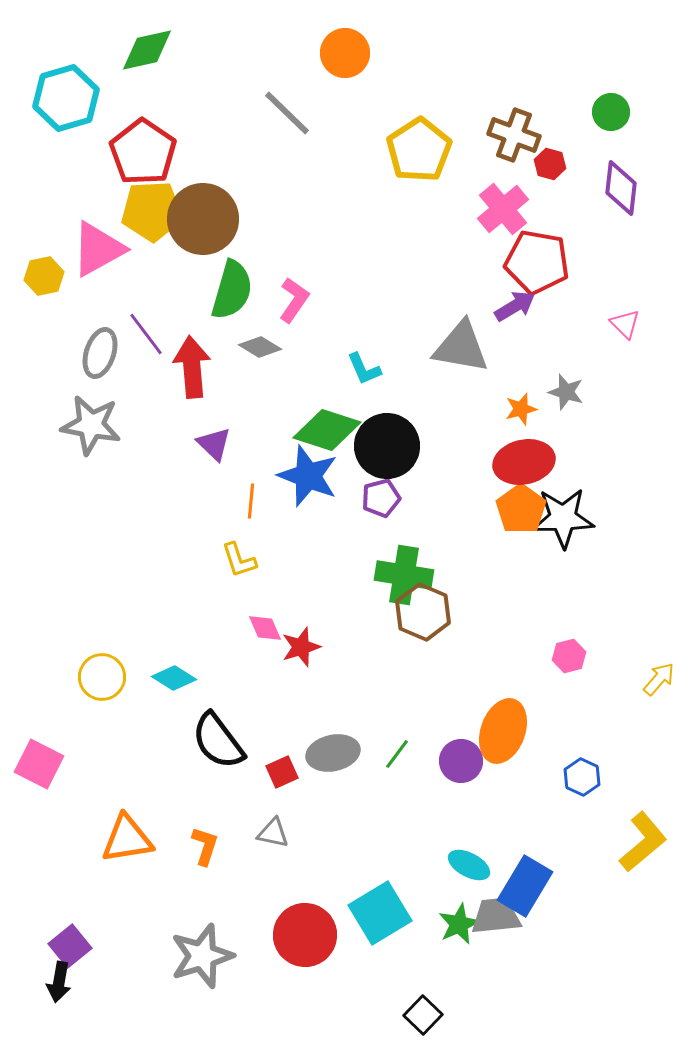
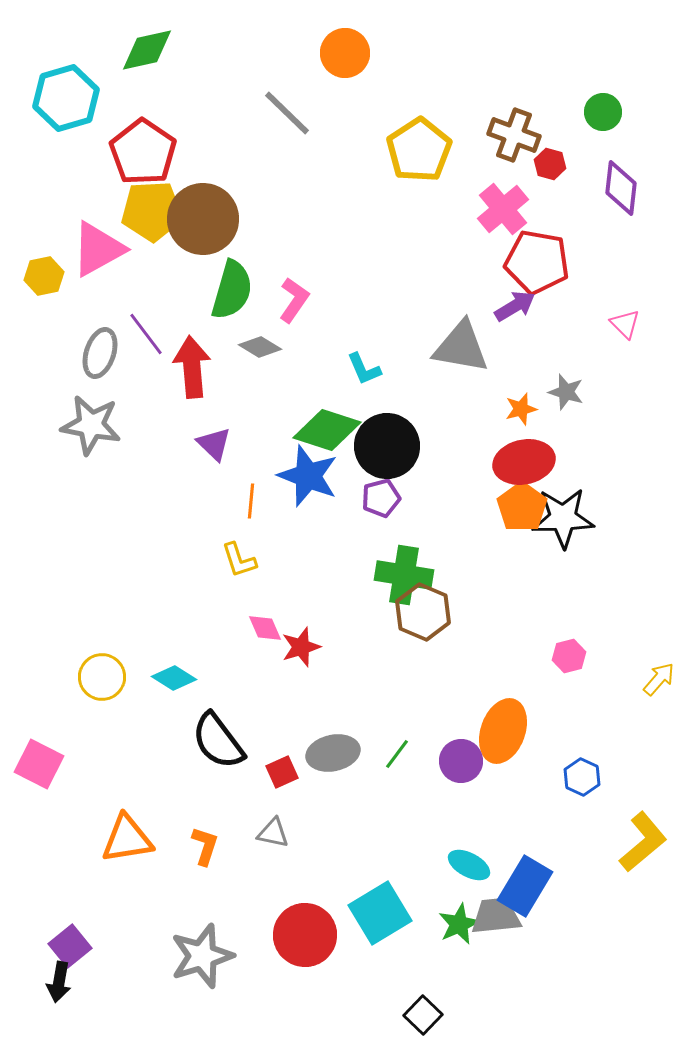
green circle at (611, 112): moved 8 px left
orange pentagon at (521, 509): moved 1 px right, 2 px up
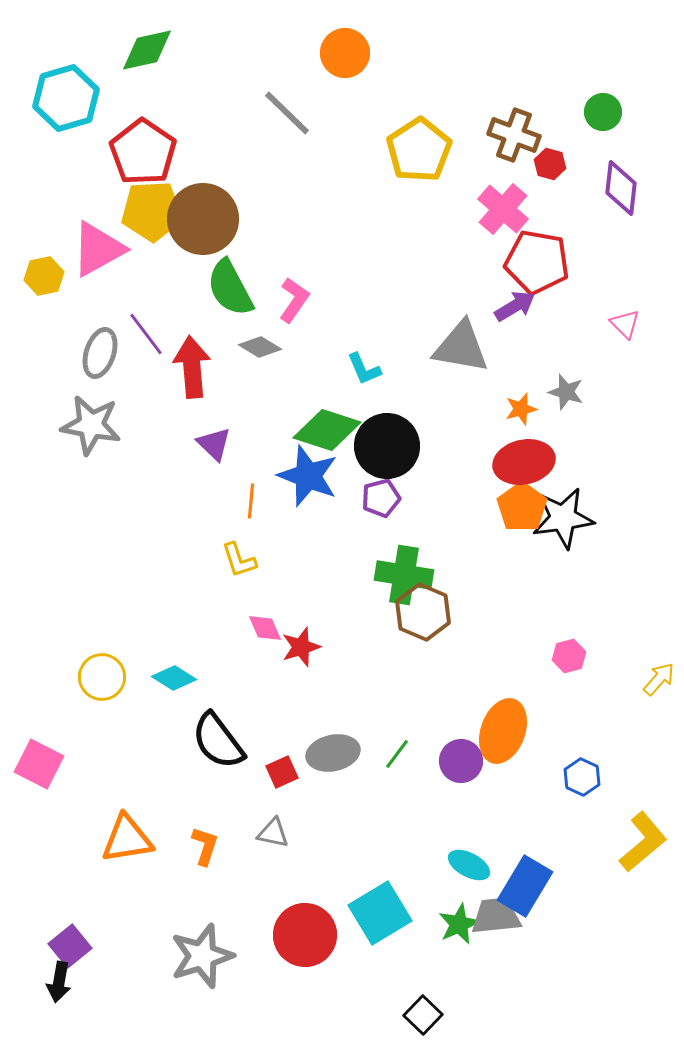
pink cross at (503, 209): rotated 9 degrees counterclockwise
green semicircle at (232, 290): moved 2 px left, 2 px up; rotated 136 degrees clockwise
black star at (563, 518): rotated 6 degrees counterclockwise
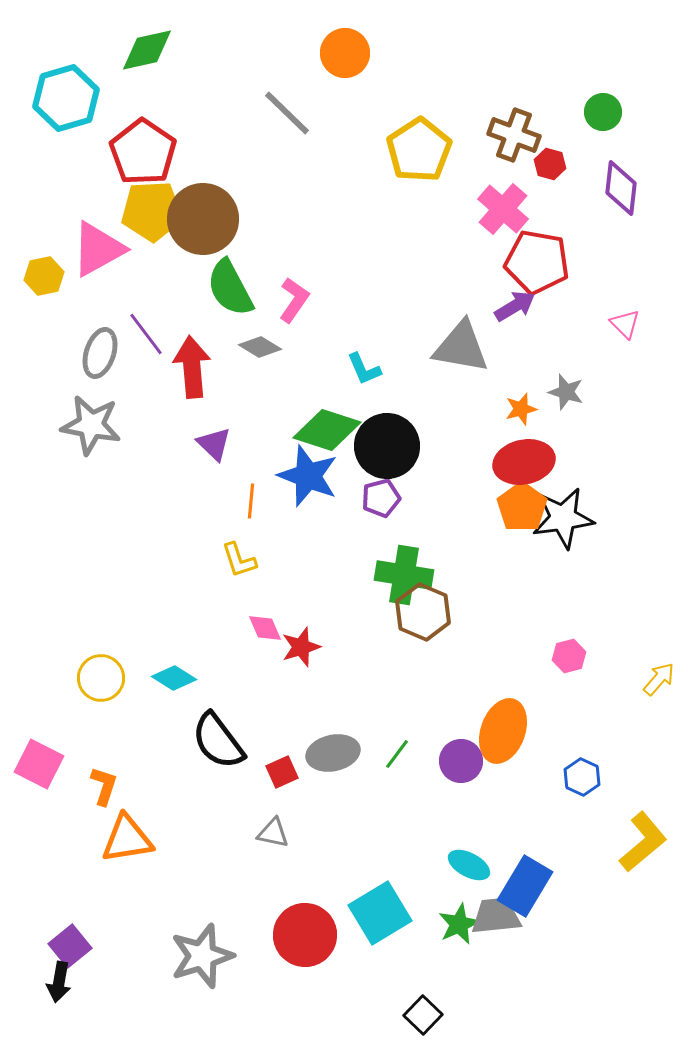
yellow circle at (102, 677): moved 1 px left, 1 px down
orange L-shape at (205, 846): moved 101 px left, 60 px up
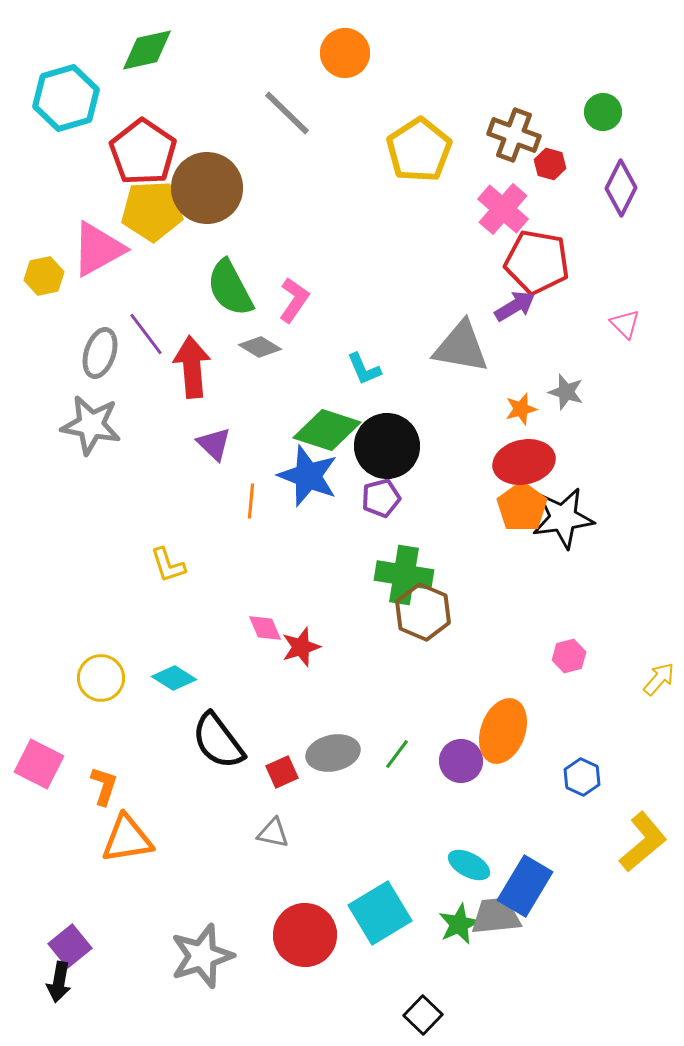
purple diamond at (621, 188): rotated 20 degrees clockwise
brown circle at (203, 219): moved 4 px right, 31 px up
yellow L-shape at (239, 560): moved 71 px left, 5 px down
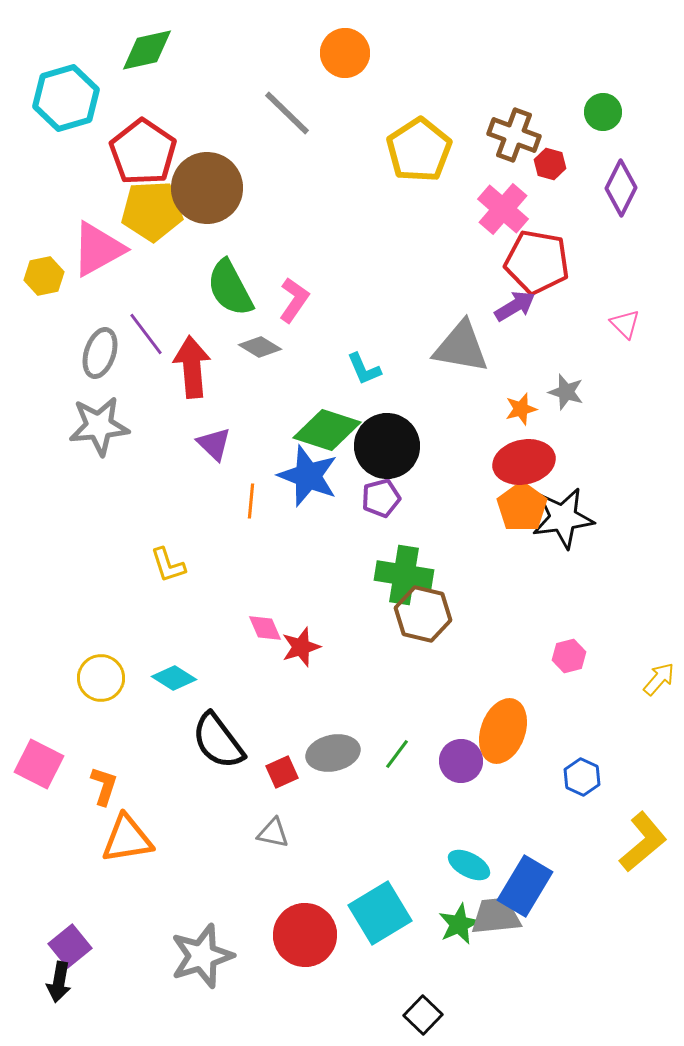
gray star at (91, 425): moved 8 px right, 1 px down; rotated 16 degrees counterclockwise
brown hexagon at (423, 612): moved 2 px down; rotated 10 degrees counterclockwise
